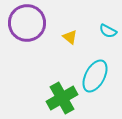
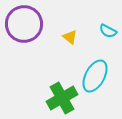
purple circle: moved 3 px left, 1 px down
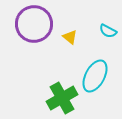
purple circle: moved 10 px right
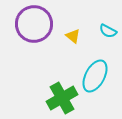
yellow triangle: moved 3 px right, 1 px up
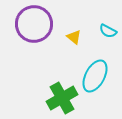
yellow triangle: moved 1 px right, 1 px down
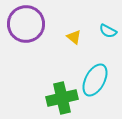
purple circle: moved 8 px left
cyan ellipse: moved 4 px down
green cross: rotated 16 degrees clockwise
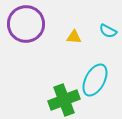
yellow triangle: rotated 35 degrees counterclockwise
green cross: moved 2 px right, 2 px down; rotated 8 degrees counterclockwise
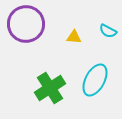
green cross: moved 14 px left, 12 px up; rotated 12 degrees counterclockwise
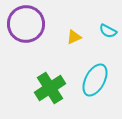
yellow triangle: rotated 28 degrees counterclockwise
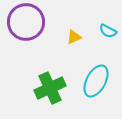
purple circle: moved 2 px up
cyan ellipse: moved 1 px right, 1 px down
green cross: rotated 8 degrees clockwise
